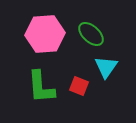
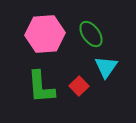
green ellipse: rotated 12 degrees clockwise
red square: rotated 24 degrees clockwise
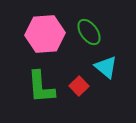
green ellipse: moved 2 px left, 2 px up
cyan triangle: rotated 25 degrees counterclockwise
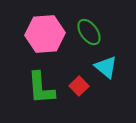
green L-shape: moved 1 px down
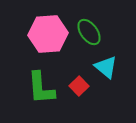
pink hexagon: moved 3 px right
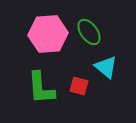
red square: rotated 30 degrees counterclockwise
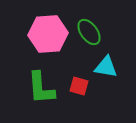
cyan triangle: rotated 30 degrees counterclockwise
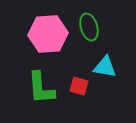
green ellipse: moved 5 px up; rotated 20 degrees clockwise
cyan triangle: moved 1 px left
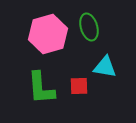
pink hexagon: rotated 12 degrees counterclockwise
red square: rotated 18 degrees counterclockwise
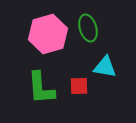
green ellipse: moved 1 px left, 1 px down
